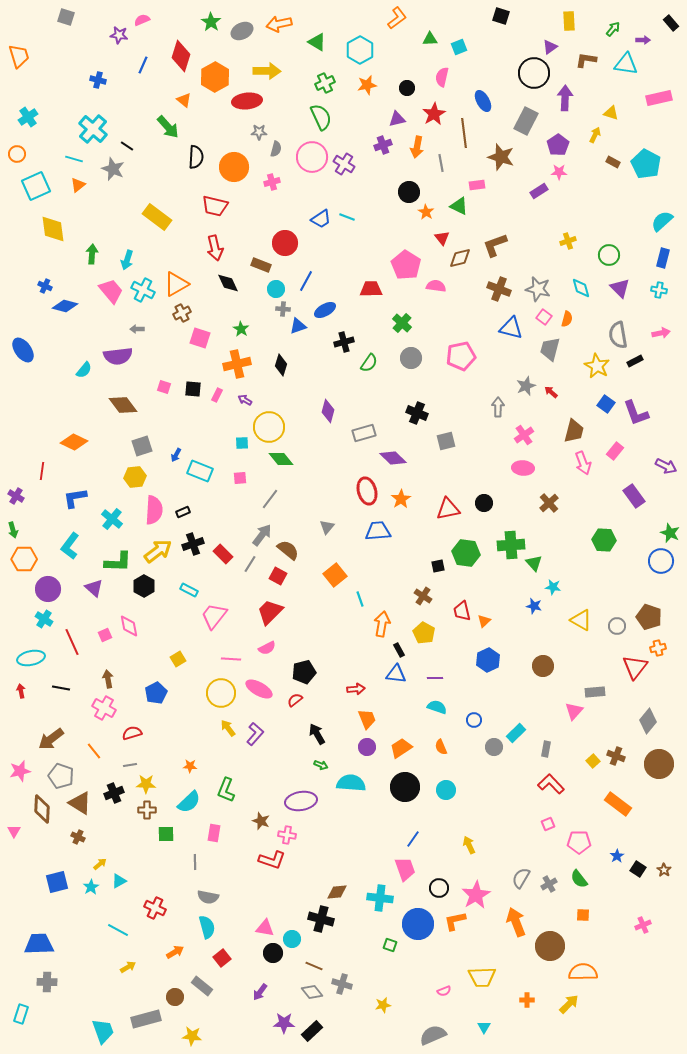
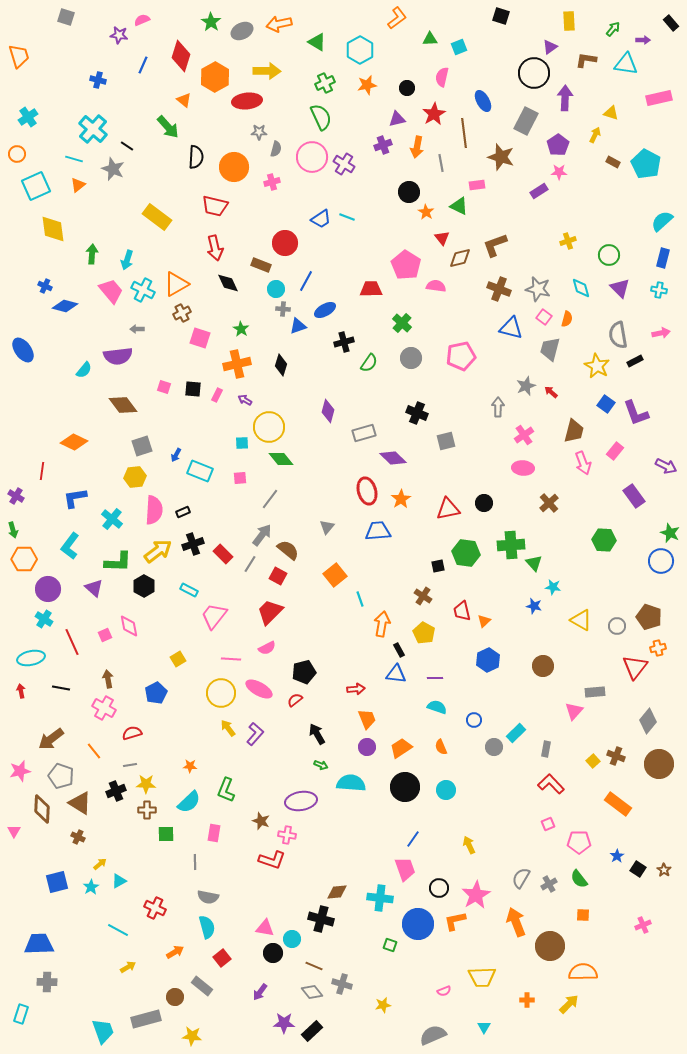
black cross at (114, 793): moved 2 px right, 2 px up
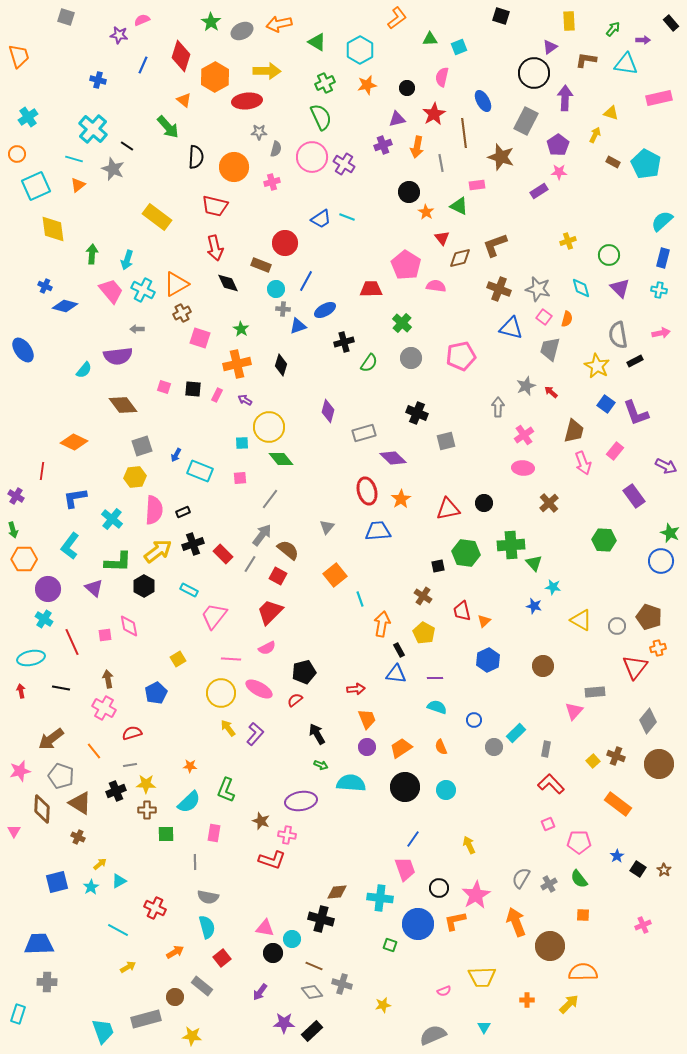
pink square at (105, 635): rotated 16 degrees clockwise
cyan rectangle at (21, 1014): moved 3 px left
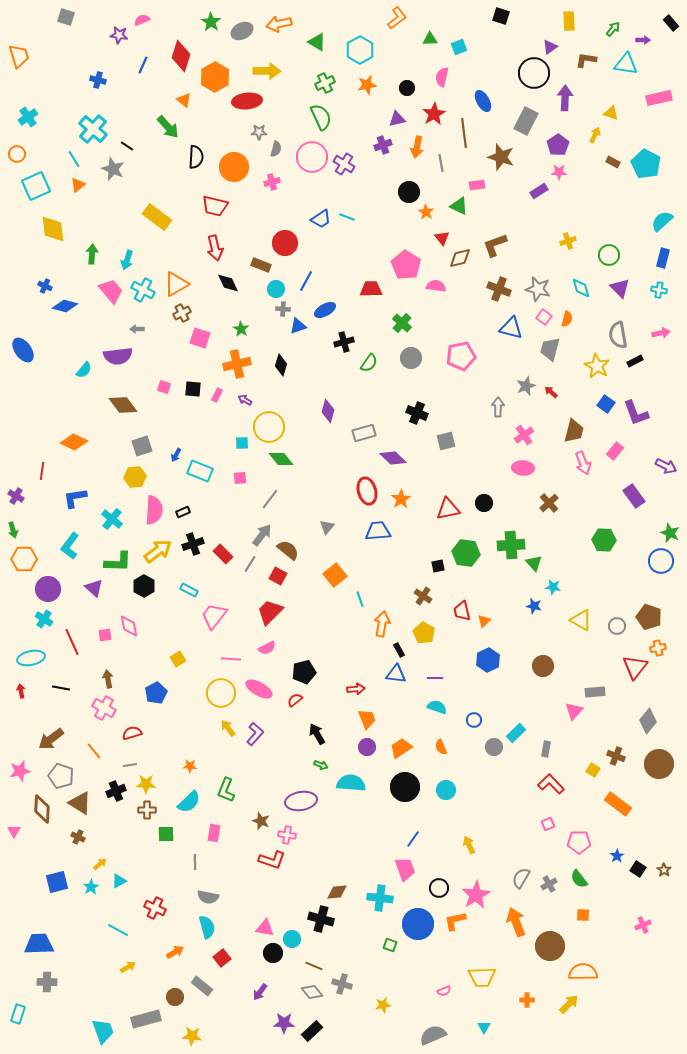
cyan line at (74, 159): rotated 42 degrees clockwise
yellow square at (593, 761): moved 9 px down; rotated 16 degrees counterclockwise
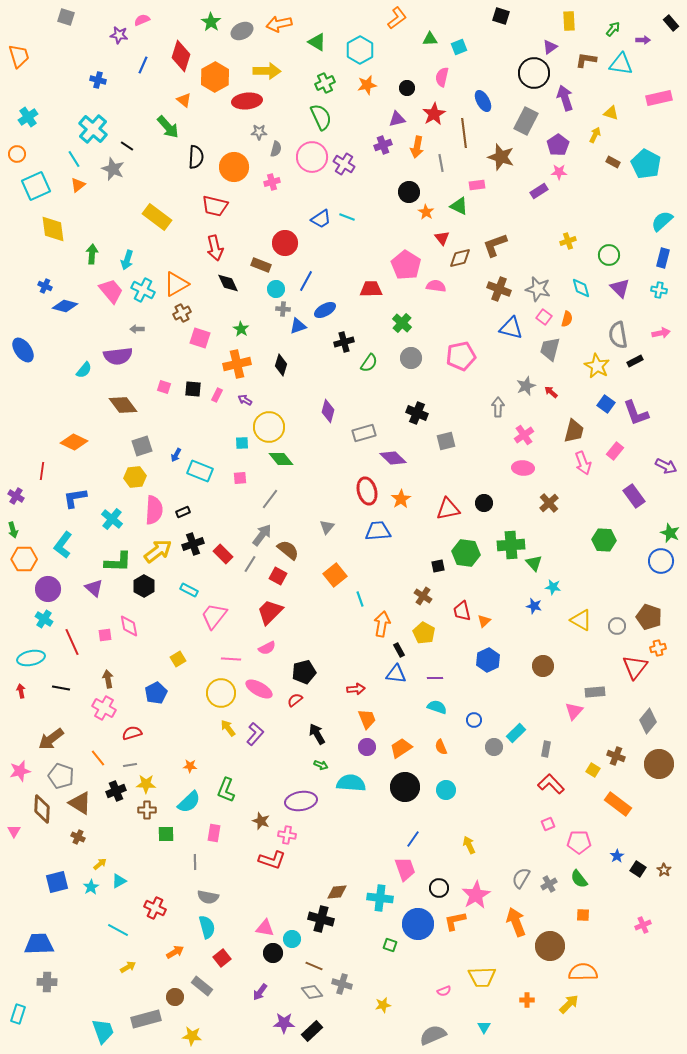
cyan triangle at (626, 64): moved 5 px left
purple arrow at (565, 98): rotated 20 degrees counterclockwise
cyan L-shape at (70, 546): moved 7 px left, 1 px up
orange line at (94, 751): moved 4 px right, 7 px down
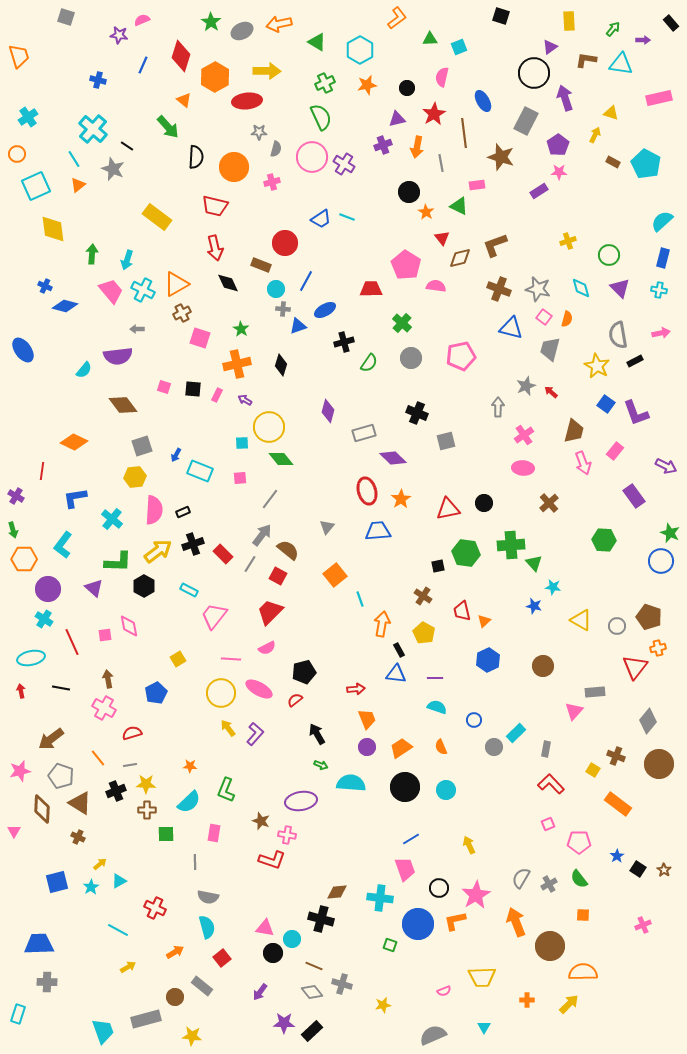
blue line at (413, 839): moved 2 px left; rotated 24 degrees clockwise
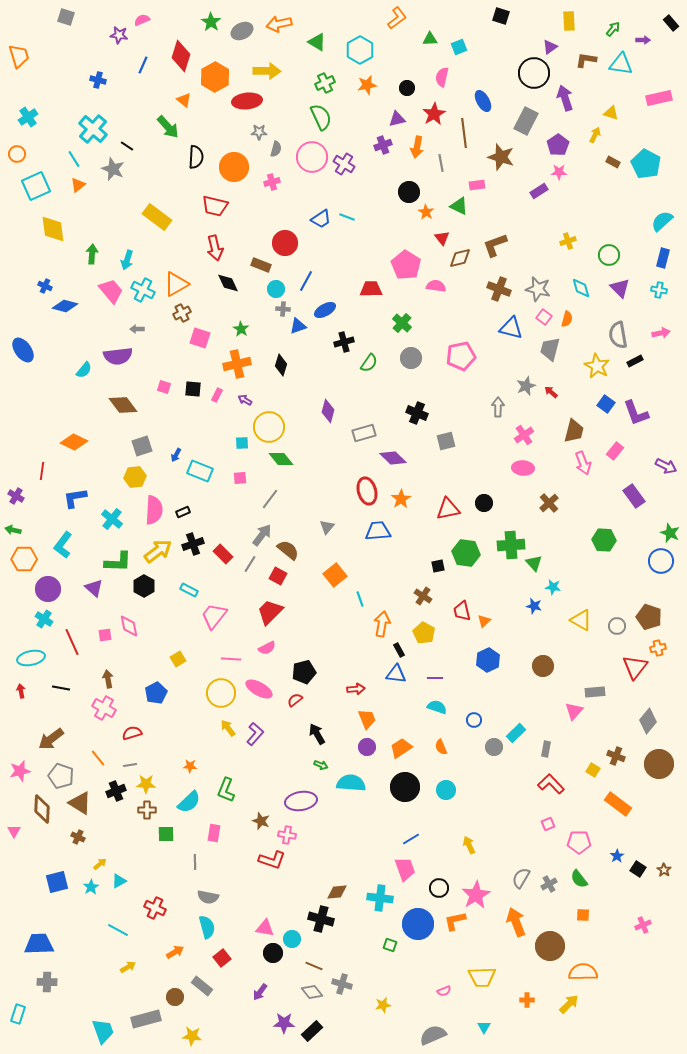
green arrow at (13, 530): rotated 119 degrees clockwise
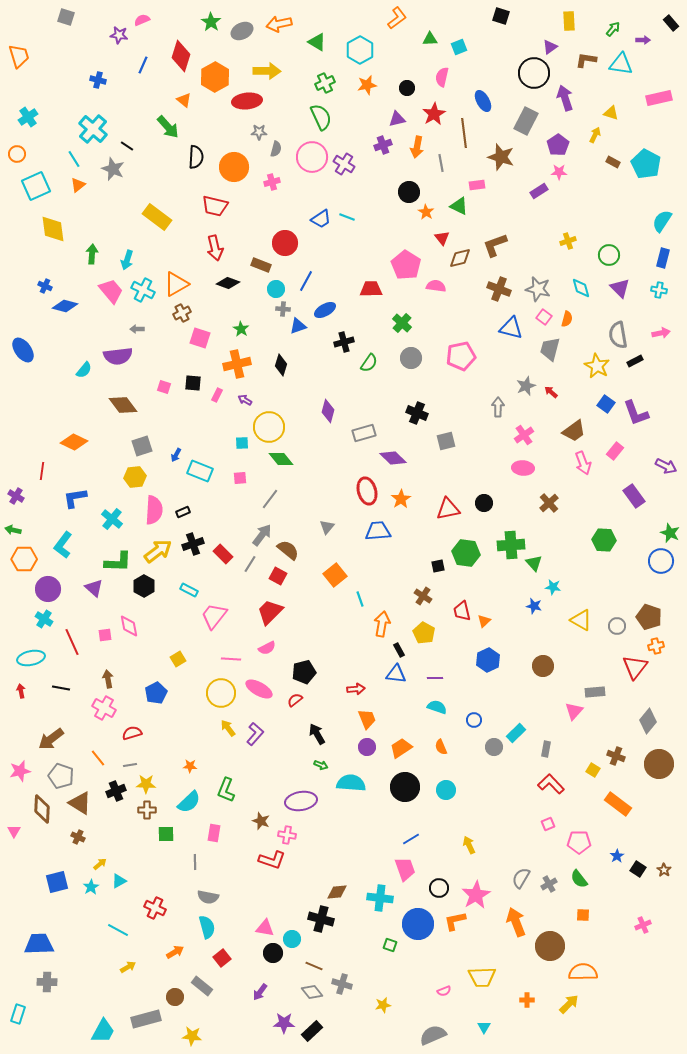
cyan semicircle at (662, 221): rotated 15 degrees counterclockwise
black diamond at (228, 283): rotated 45 degrees counterclockwise
black square at (193, 389): moved 6 px up
brown trapezoid at (574, 431): rotated 40 degrees clockwise
orange cross at (658, 648): moved 2 px left, 2 px up
cyan trapezoid at (103, 1031): rotated 48 degrees clockwise
